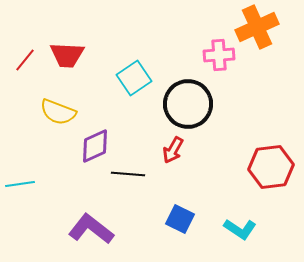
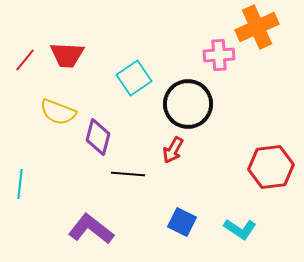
purple diamond: moved 3 px right, 9 px up; rotated 51 degrees counterclockwise
cyan line: rotated 76 degrees counterclockwise
blue square: moved 2 px right, 3 px down
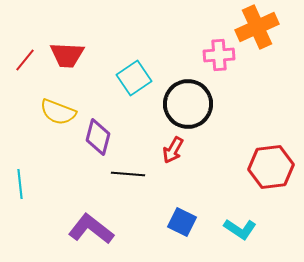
cyan line: rotated 12 degrees counterclockwise
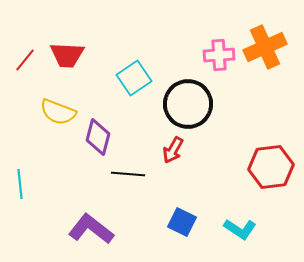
orange cross: moved 8 px right, 20 px down
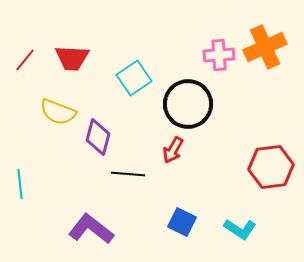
red trapezoid: moved 5 px right, 3 px down
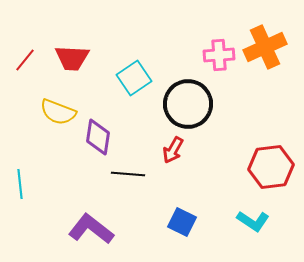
purple diamond: rotated 6 degrees counterclockwise
cyan L-shape: moved 13 px right, 8 px up
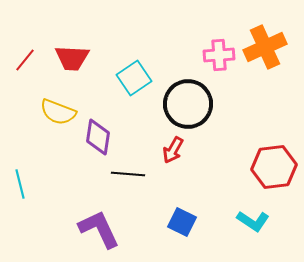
red hexagon: moved 3 px right
cyan line: rotated 8 degrees counterclockwise
purple L-shape: moved 8 px right; rotated 27 degrees clockwise
